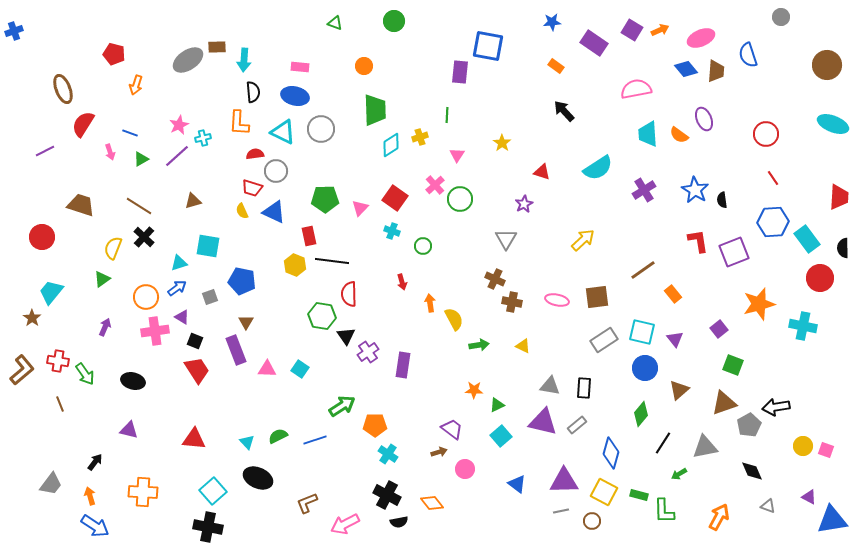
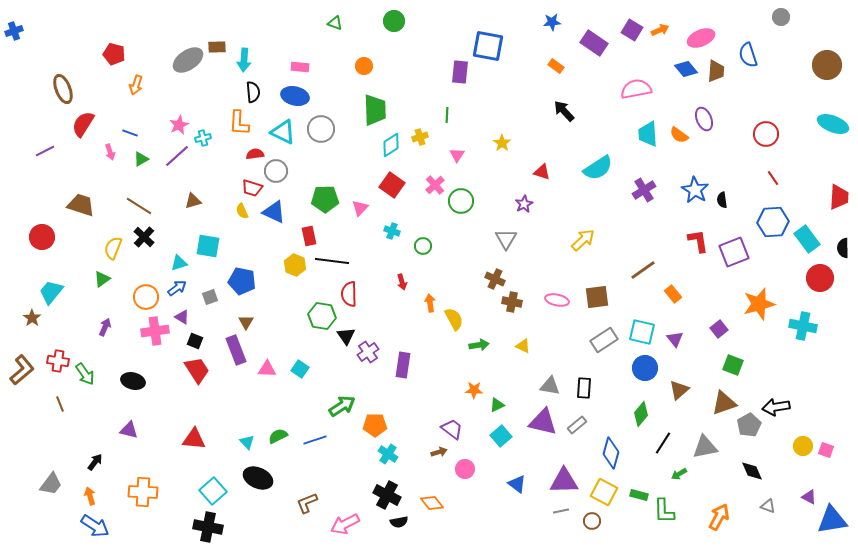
red square at (395, 198): moved 3 px left, 13 px up
green circle at (460, 199): moved 1 px right, 2 px down
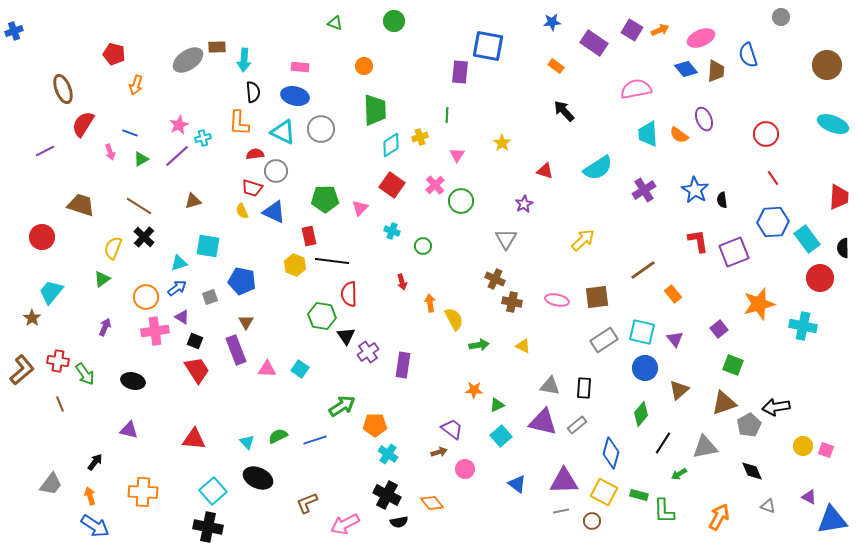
red triangle at (542, 172): moved 3 px right, 1 px up
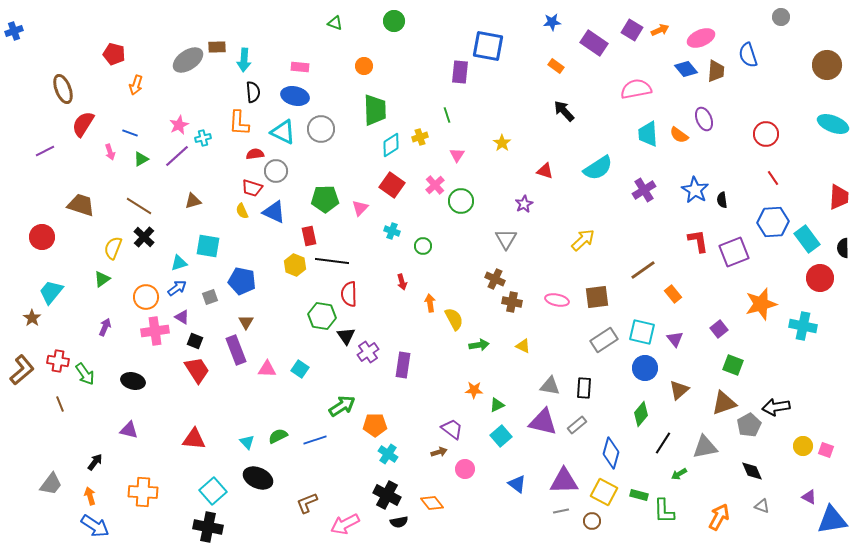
green line at (447, 115): rotated 21 degrees counterclockwise
orange star at (759, 304): moved 2 px right
gray triangle at (768, 506): moved 6 px left
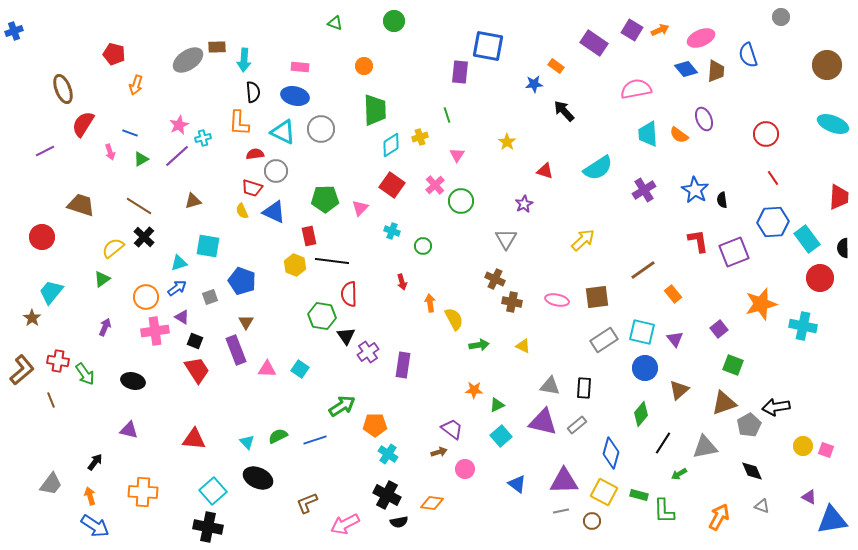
blue star at (552, 22): moved 18 px left, 62 px down
yellow star at (502, 143): moved 5 px right, 1 px up
yellow semicircle at (113, 248): rotated 30 degrees clockwise
blue pentagon at (242, 281): rotated 8 degrees clockwise
brown line at (60, 404): moved 9 px left, 4 px up
orange diamond at (432, 503): rotated 45 degrees counterclockwise
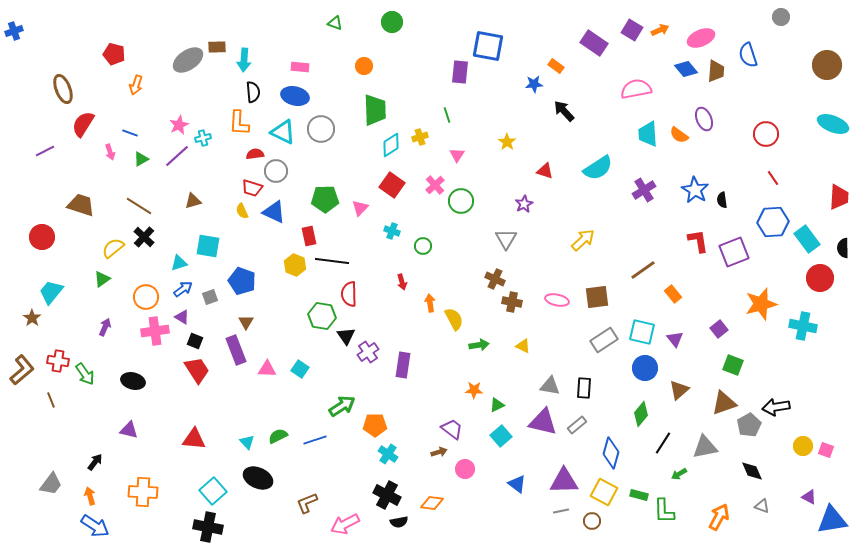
green circle at (394, 21): moved 2 px left, 1 px down
blue arrow at (177, 288): moved 6 px right, 1 px down
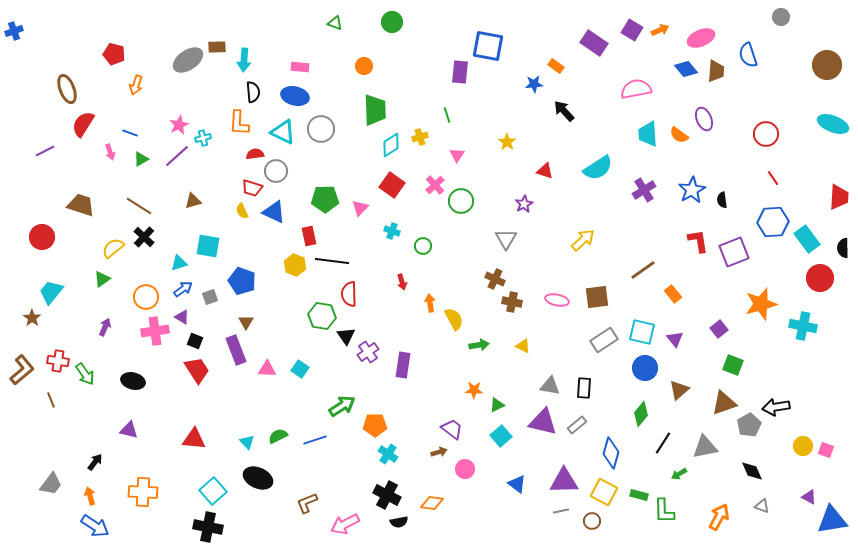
brown ellipse at (63, 89): moved 4 px right
blue star at (695, 190): moved 3 px left; rotated 12 degrees clockwise
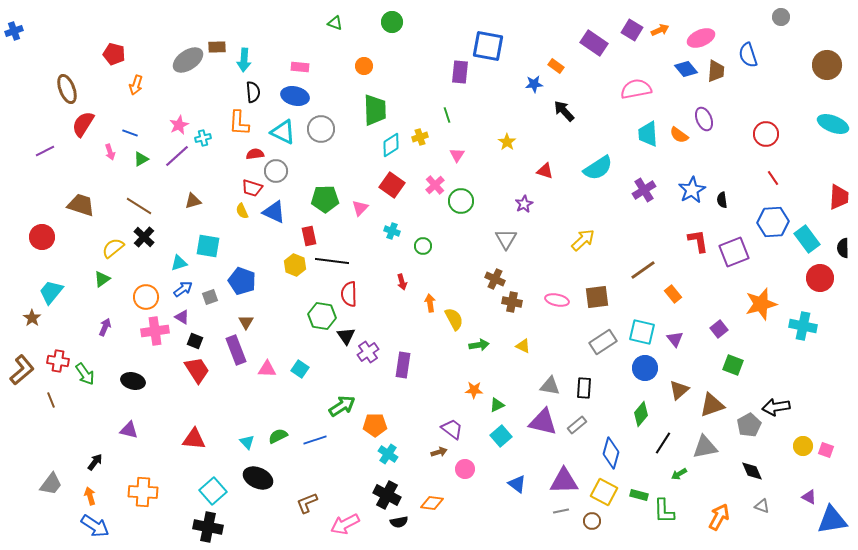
gray rectangle at (604, 340): moved 1 px left, 2 px down
brown triangle at (724, 403): moved 12 px left, 2 px down
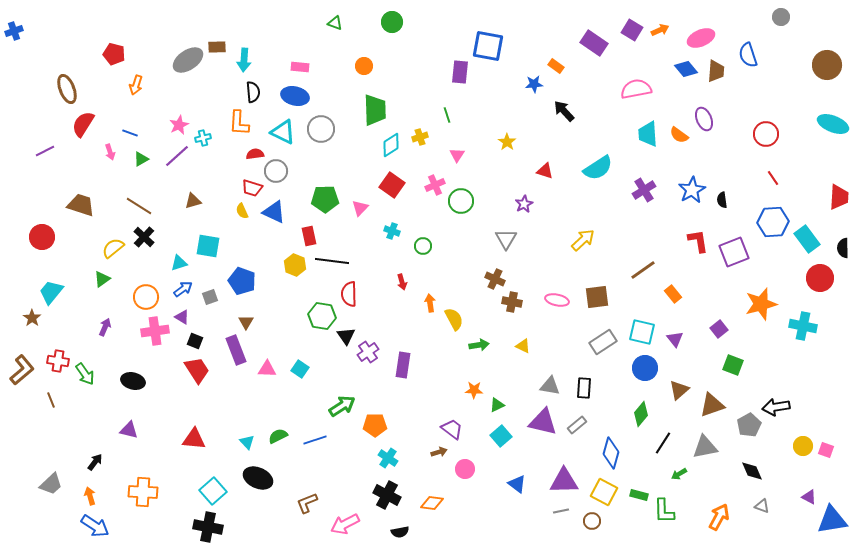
pink cross at (435, 185): rotated 18 degrees clockwise
cyan cross at (388, 454): moved 4 px down
gray trapezoid at (51, 484): rotated 10 degrees clockwise
black semicircle at (399, 522): moved 1 px right, 10 px down
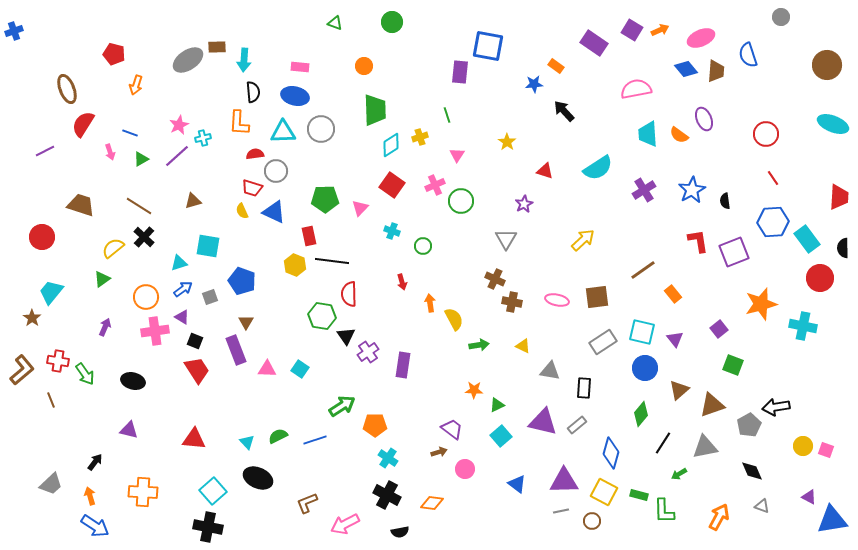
cyan triangle at (283, 132): rotated 28 degrees counterclockwise
black semicircle at (722, 200): moved 3 px right, 1 px down
gray triangle at (550, 386): moved 15 px up
